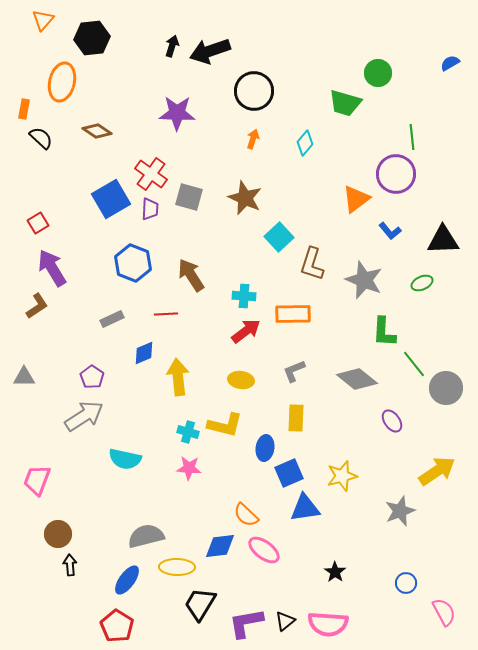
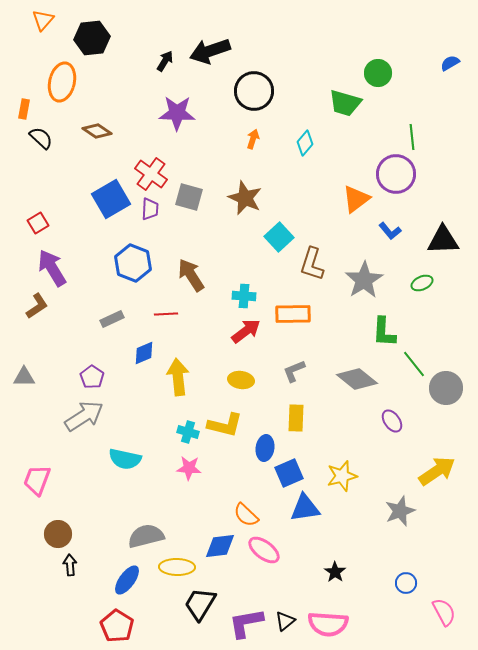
black arrow at (172, 46): moved 7 px left, 15 px down; rotated 15 degrees clockwise
gray star at (364, 280): rotated 18 degrees clockwise
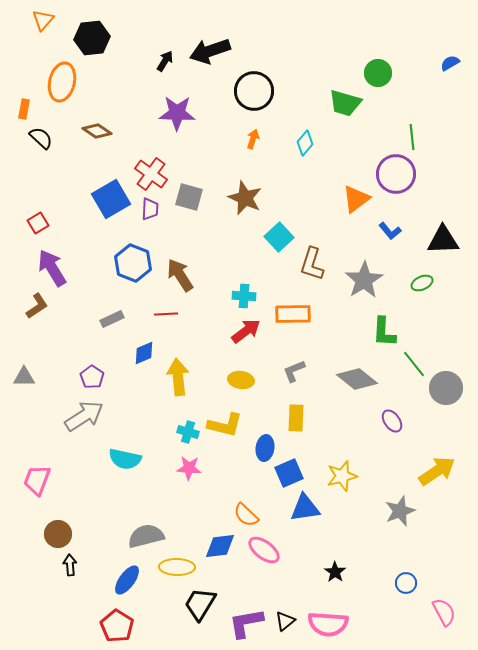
brown arrow at (191, 275): moved 11 px left
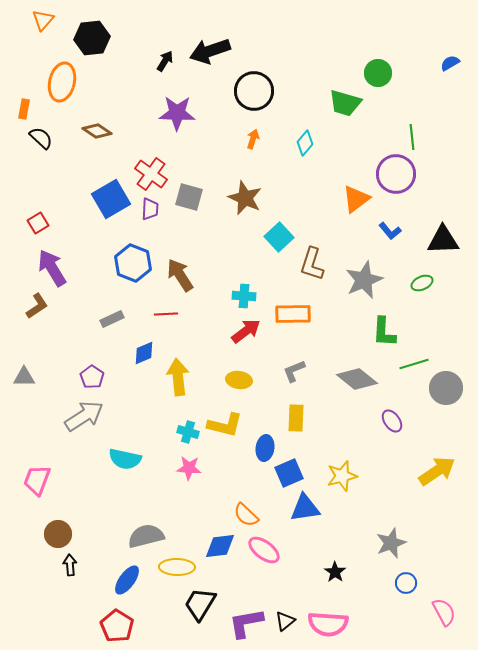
gray star at (364, 280): rotated 9 degrees clockwise
green line at (414, 364): rotated 68 degrees counterclockwise
yellow ellipse at (241, 380): moved 2 px left
gray star at (400, 511): moved 9 px left, 32 px down
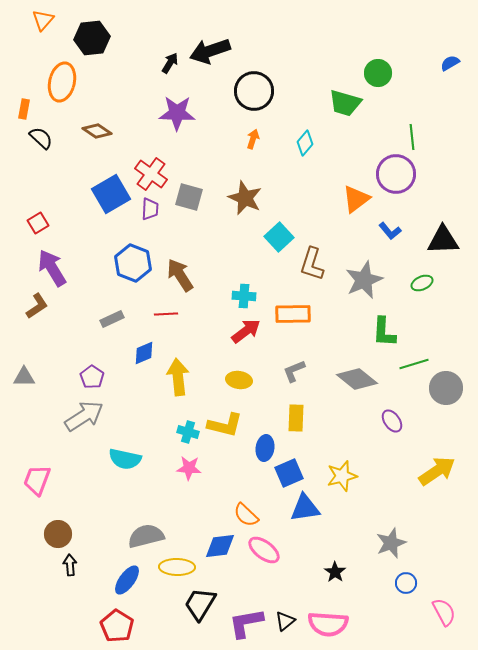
black arrow at (165, 61): moved 5 px right, 2 px down
blue square at (111, 199): moved 5 px up
